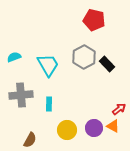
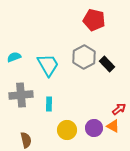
brown semicircle: moved 4 px left; rotated 42 degrees counterclockwise
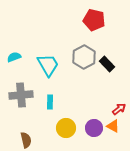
cyan rectangle: moved 1 px right, 2 px up
yellow circle: moved 1 px left, 2 px up
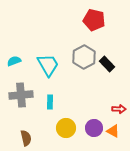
cyan semicircle: moved 4 px down
red arrow: rotated 40 degrees clockwise
orange triangle: moved 5 px down
brown semicircle: moved 2 px up
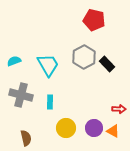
gray cross: rotated 20 degrees clockwise
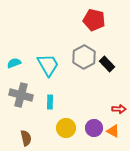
cyan semicircle: moved 2 px down
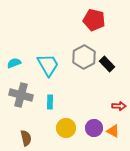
red arrow: moved 3 px up
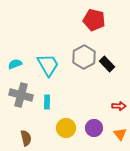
cyan semicircle: moved 1 px right, 1 px down
cyan rectangle: moved 3 px left
orange triangle: moved 7 px right, 3 px down; rotated 24 degrees clockwise
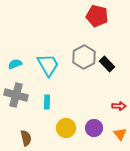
red pentagon: moved 3 px right, 4 px up
gray cross: moved 5 px left
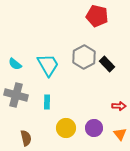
cyan semicircle: rotated 120 degrees counterclockwise
